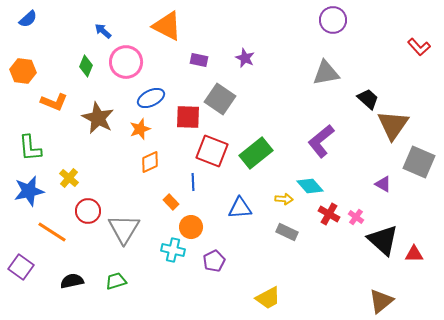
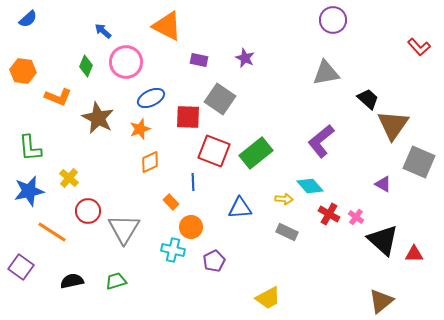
orange L-shape at (54, 102): moved 4 px right, 5 px up
red square at (212, 151): moved 2 px right
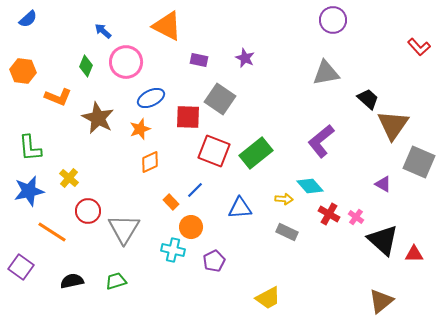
blue line at (193, 182): moved 2 px right, 8 px down; rotated 48 degrees clockwise
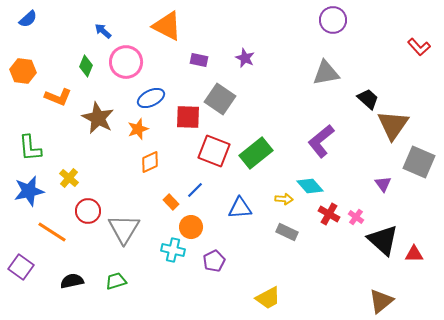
orange star at (140, 129): moved 2 px left
purple triangle at (383, 184): rotated 24 degrees clockwise
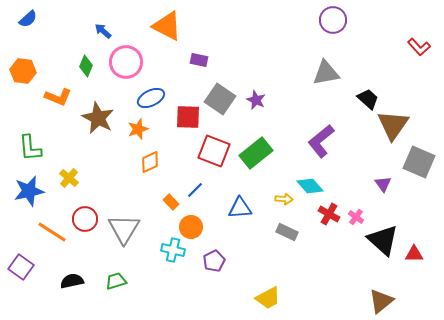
purple star at (245, 58): moved 11 px right, 42 px down
red circle at (88, 211): moved 3 px left, 8 px down
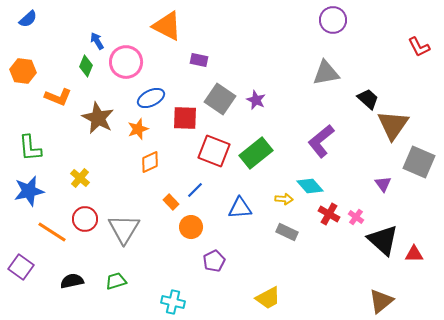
blue arrow at (103, 31): moved 6 px left, 10 px down; rotated 18 degrees clockwise
red L-shape at (419, 47): rotated 15 degrees clockwise
red square at (188, 117): moved 3 px left, 1 px down
yellow cross at (69, 178): moved 11 px right
cyan cross at (173, 250): moved 52 px down
